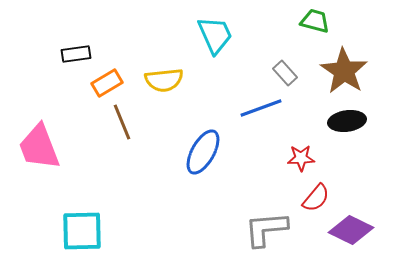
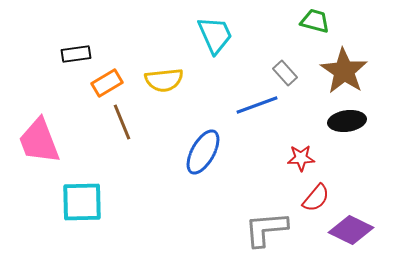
blue line: moved 4 px left, 3 px up
pink trapezoid: moved 6 px up
cyan square: moved 29 px up
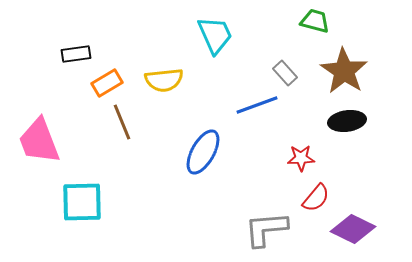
purple diamond: moved 2 px right, 1 px up
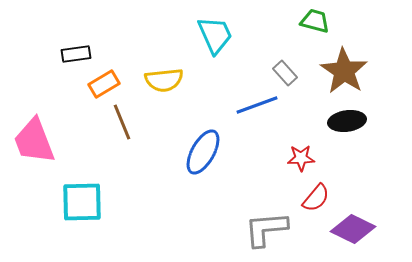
orange rectangle: moved 3 px left, 1 px down
pink trapezoid: moved 5 px left
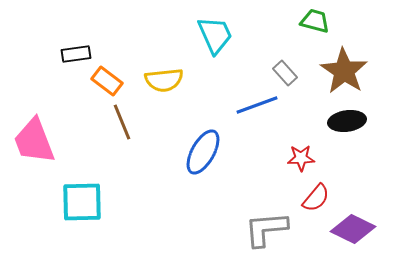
orange rectangle: moved 3 px right, 3 px up; rotated 68 degrees clockwise
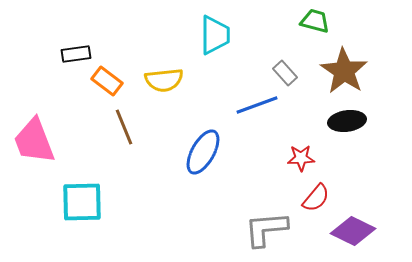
cyan trapezoid: rotated 24 degrees clockwise
brown line: moved 2 px right, 5 px down
purple diamond: moved 2 px down
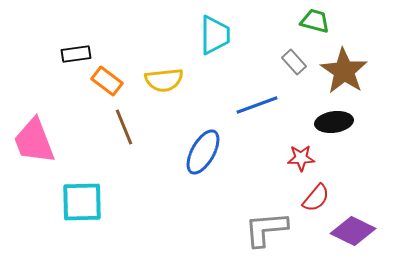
gray rectangle: moved 9 px right, 11 px up
black ellipse: moved 13 px left, 1 px down
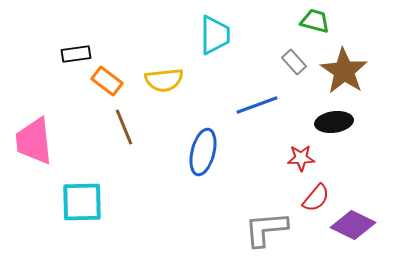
pink trapezoid: rotated 15 degrees clockwise
blue ellipse: rotated 15 degrees counterclockwise
purple diamond: moved 6 px up
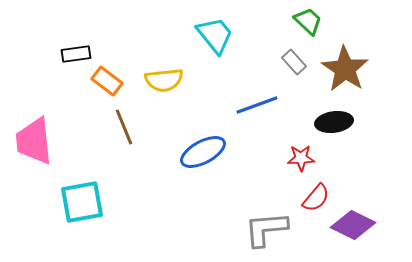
green trapezoid: moved 7 px left; rotated 28 degrees clockwise
cyan trapezoid: rotated 39 degrees counterclockwise
brown star: moved 1 px right, 2 px up
blue ellipse: rotated 48 degrees clockwise
cyan square: rotated 9 degrees counterclockwise
